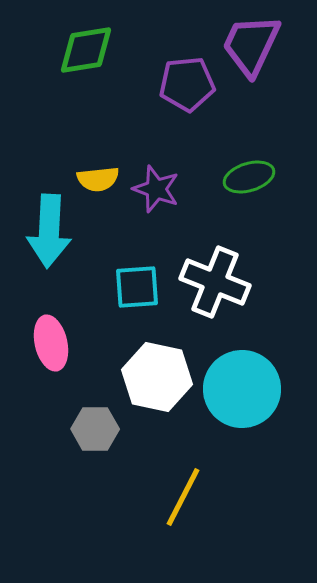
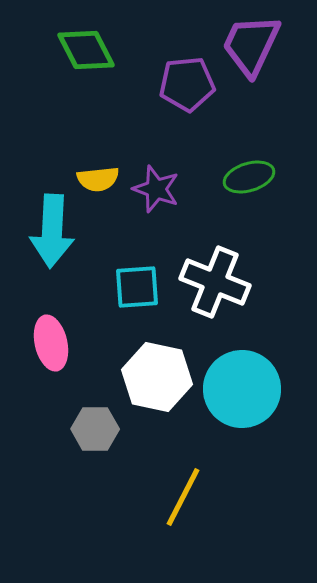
green diamond: rotated 72 degrees clockwise
cyan arrow: moved 3 px right
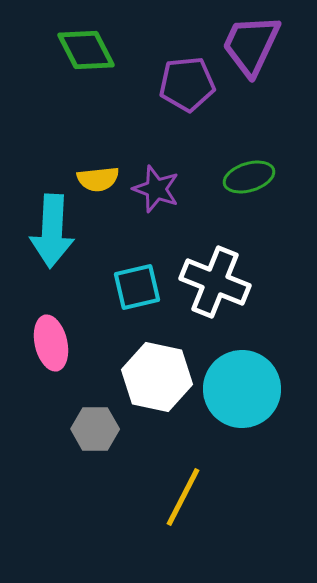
cyan square: rotated 9 degrees counterclockwise
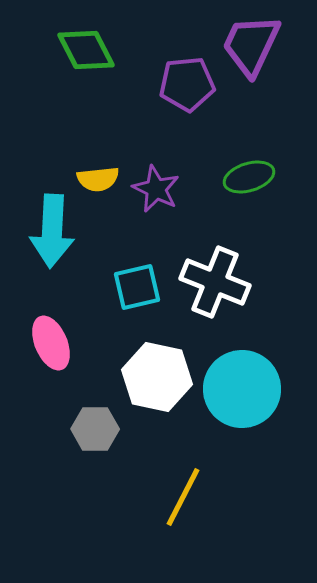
purple star: rotated 6 degrees clockwise
pink ellipse: rotated 10 degrees counterclockwise
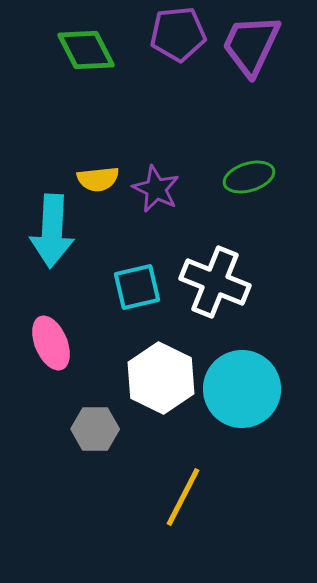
purple pentagon: moved 9 px left, 50 px up
white hexagon: moved 4 px right, 1 px down; rotated 14 degrees clockwise
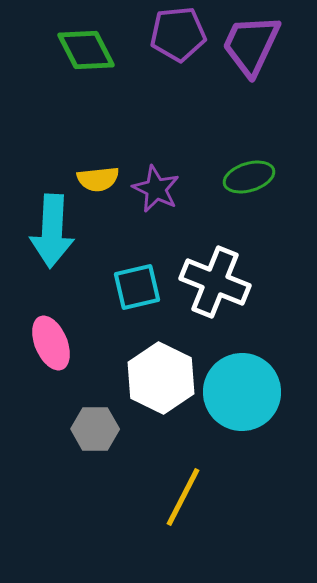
cyan circle: moved 3 px down
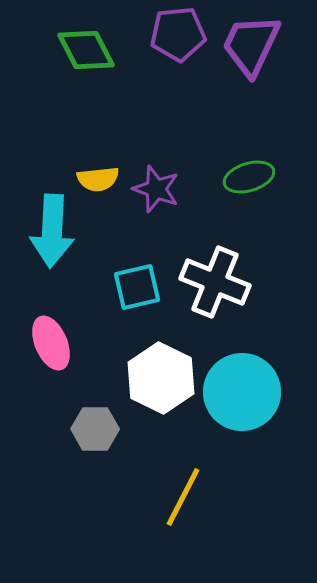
purple star: rotated 6 degrees counterclockwise
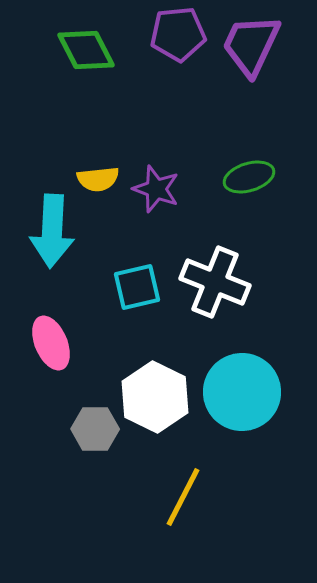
white hexagon: moved 6 px left, 19 px down
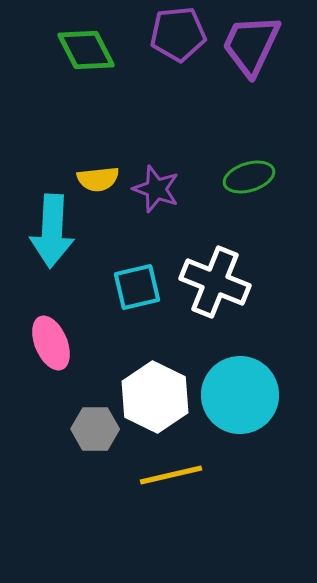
cyan circle: moved 2 px left, 3 px down
yellow line: moved 12 px left, 22 px up; rotated 50 degrees clockwise
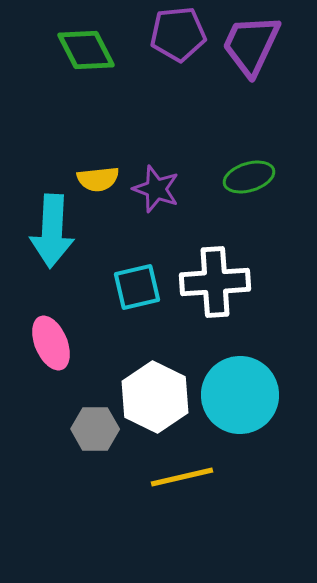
white cross: rotated 26 degrees counterclockwise
yellow line: moved 11 px right, 2 px down
